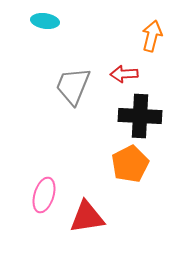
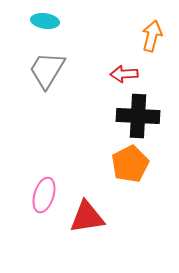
gray trapezoid: moved 26 px left, 16 px up; rotated 9 degrees clockwise
black cross: moved 2 px left
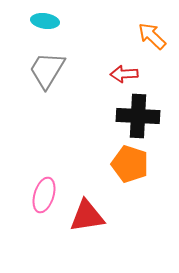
orange arrow: rotated 60 degrees counterclockwise
orange pentagon: rotated 27 degrees counterclockwise
red triangle: moved 1 px up
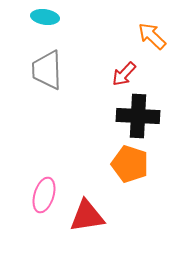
cyan ellipse: moved 4 px up
gray trapezoid: rotated 33 degrees counterclockwise
red arrow: rotated 44 degrees counterclockwise
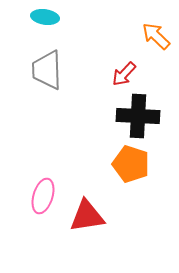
orange arrow: moved 4 px right
orange pentagon: moved 1 px right
pink ellipse: moved 1 px left, 1 px down
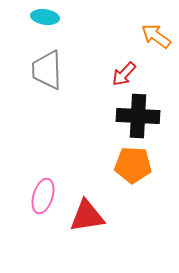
orange arrow: rotated 8 degrees counterclockwise
orange pentagon: moved 2 px right, 1 px down; rotated 15 degrees counterclockwise
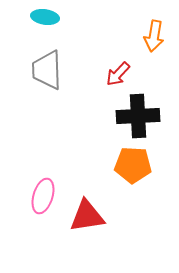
orange arrow: moved 2 px left; rotated 116 degrees counterclockwise
red arrow: moved 6 px left
black cross: rotated 6 degrees counterclockwise
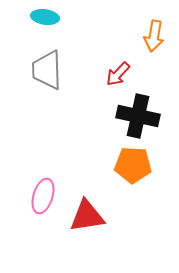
black cross: rotated 15 degrees clockwise
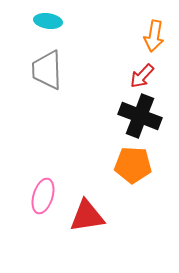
cyan ellipse: moved 3 px right, 4 px down
red arrow: moved 24 px right, 2 px down
black cross: moved 2 px right; rotated 9 degrees clockwise
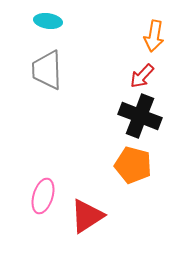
orange pentagon: rotated 12 degrees clockwise
red triangle: rotated 24 degrees counterclockwise
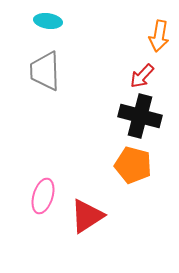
orange arrow: moved 5 px right
gray trapezoid: moved 2 px left, 1 px down
black cross: rotated 6 degrees counterclockwise
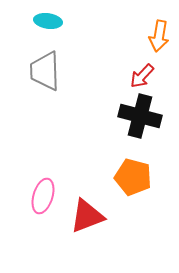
orange pentagon: moved 12 px down
red triangle: rotated 12 degrees clockwise
